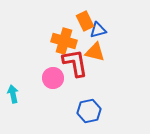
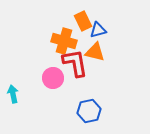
orange rectangle: moved 2 px left
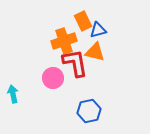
orange cross: rotated 35 degrees counterclockwise
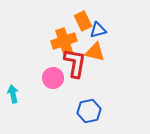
red L-shape: rotated 20 degrees clockwise
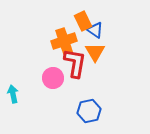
blue triangle: moved 3 px left; rotated 48 degrees clockwise
orange triangle: rotated 45 degrees clockwise
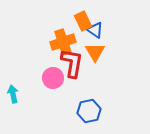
orange cross: moved 1 px left, 1 px down
red L-shape: moved 3 px left
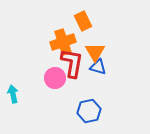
blue triangle: moved 3 px right, 37 px down; rotated 18 degrees counterclockwise
pink circle: moved 2 px right
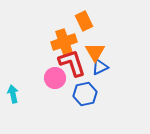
orange rectangle: moved 1 px right
orange cross: moved 1 px right
red L-shape: rotated 28 degrees counterclockwise
blue triangle: moved 2 px right; rotated 42 degrees counterclockwise
blue hexagon: moved 4 px left, 17 px up
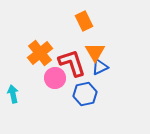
orange cross: moved 24 px left, 11 px down; rotated 20 degrees counterclockwise
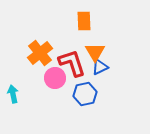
orange rectangle: rotated 24 degrees clockwise
